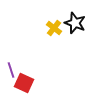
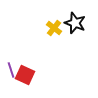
red square: moved 1 px right, 8 px up
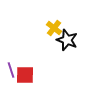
black star: moved 8 px left, 17 px down
red square: rotated 24 degrees counterclockwise
